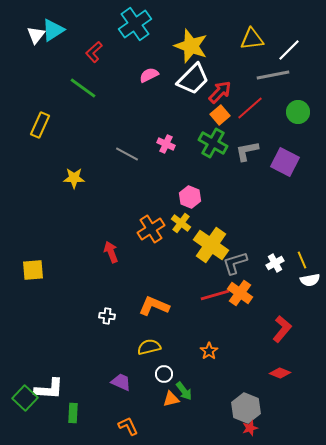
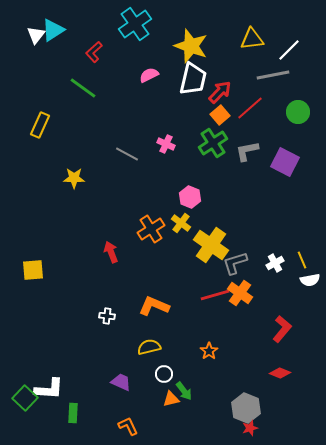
white trapezoid at (193, 79): rotated 32 degrees counterclockwise
green cross at (213, 143): rotated 28 degrees clockwise
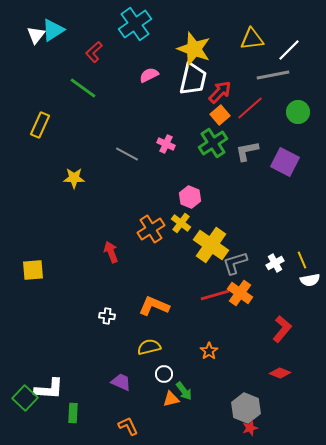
yellow star at (191, 46): moved 3 px right, 3 px down
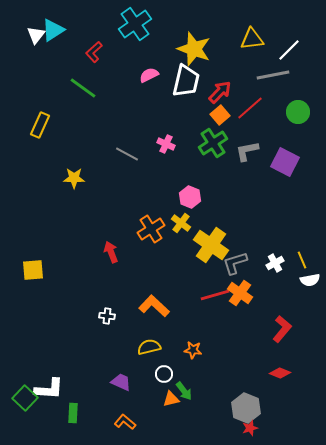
white trapezoid at (193, 79): moved 7 px left, 2 px down
orange L-shape at (154, 306): rotated 20 degrees clockwise
orange star at (209, 351): moved 16 px left, 1 px up; rotated 30 degrees counterclockwise
orange L-shape at (128, 426): moved 3 px left, 4 px up; rotated 25 degrees counterclockwise
